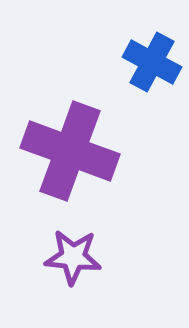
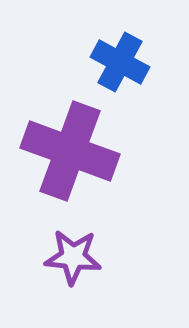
blue cross: moved 32 px left
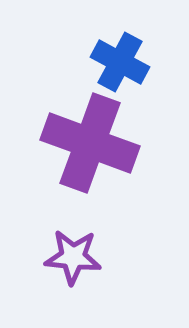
purple cross: moved 20 px right, 8 px up
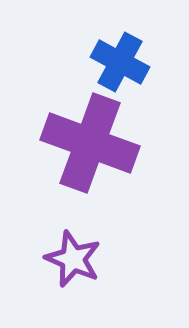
purple star: moved 2 px down; rotated 18 degrees clockwise
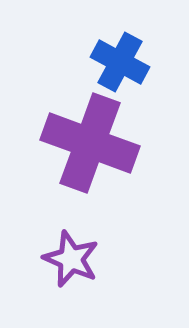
purple star: moved 2 px left
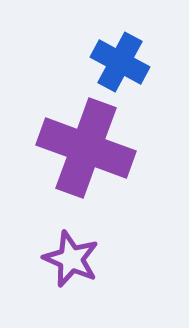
purple cross: moved 4 px left, 5 px down
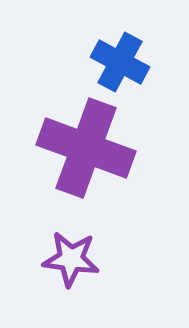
purple star: rotated 16 degrees counterclockwise
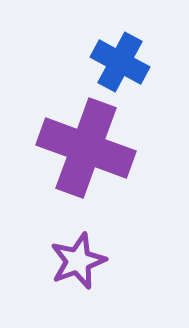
purple star: moved 7 px right, 2 px down; rotated 28 degrees counterclockwise
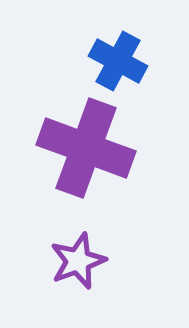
blue cross: moved 2 px left, 1 px up
